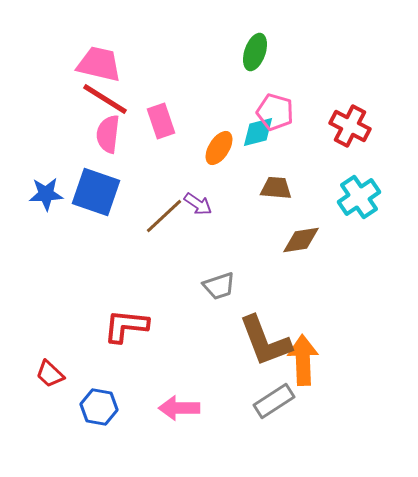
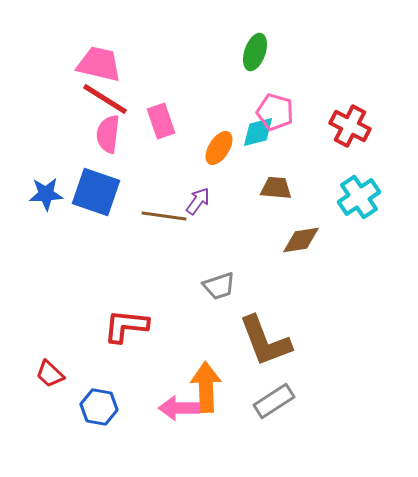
purple arrow: moved 3 px up; rotated 88 degrees counterclockwise
brown line: rotated 51 degrees clockwise
orange arrow: moved 97 px left, 27 px down
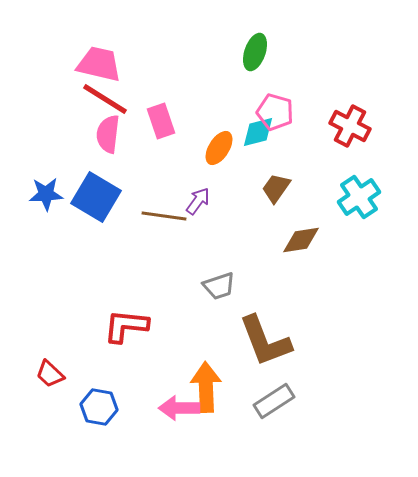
brown trapezoid: rotated 60 degrees counterclockwise
blue square: moved 5 px down; rotated 12 degrees clockwise
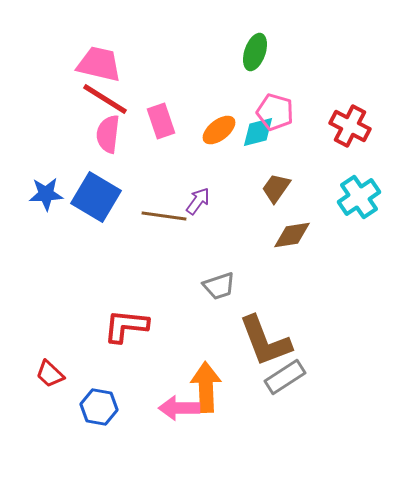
orange ellipse: moved 18 px up; rotated 20 degrees clockwise
brown diamond: moved 9 px left, 5 px up
gray rectangle: moved 11 px right, 24 px up
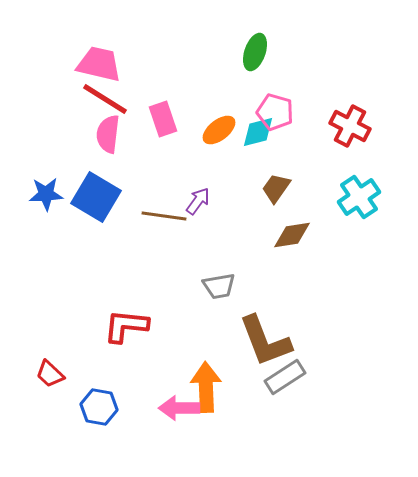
pink rectangle: moved 2 px right, 2 px up
gray trapezoid: rotated 8 degrees clockwise
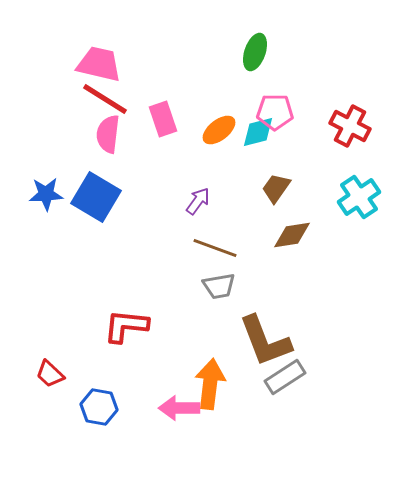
pink pentagon: rotated 15 degrees counterclockwise
brown line: moved 51 px right, 32 px down; rotated 12 degrees clockwise
orange arrow: moved 4 px right, 3 px up; rotated 9 degrees clockwise
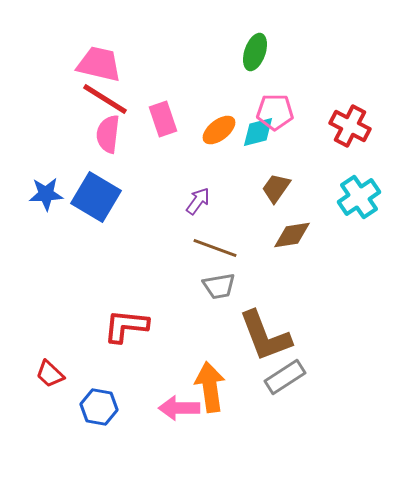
brown L-shape: moved 5 px up
orange arrow: moved 3 px down; rotated 15 degrees counterclockwise
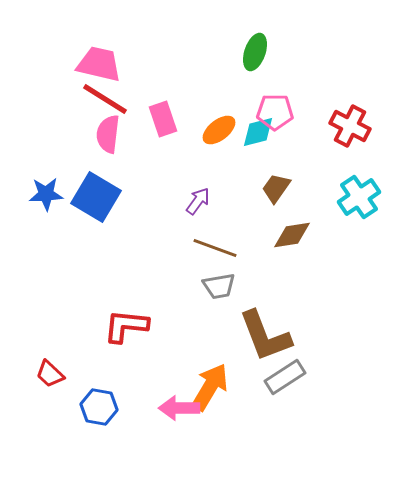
orange arrow: rotated 39 degrees clockwise
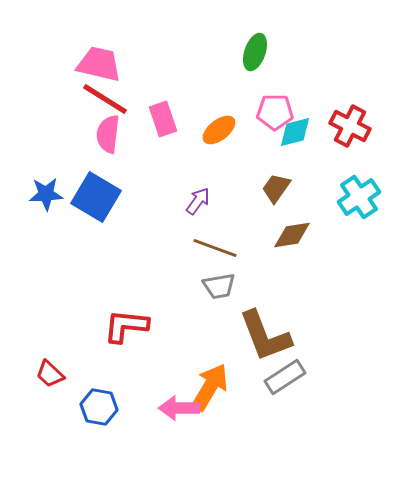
cyan diamond: moved 37 px right
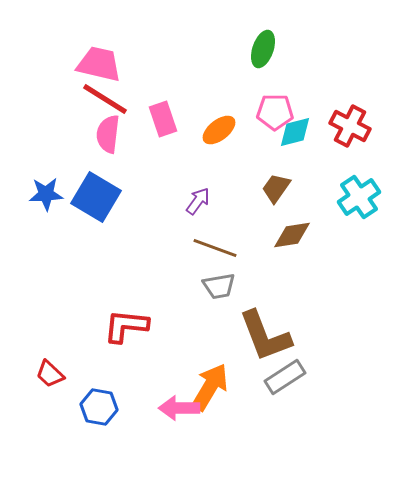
green ellipse: moved 8 px right, 3 px up
